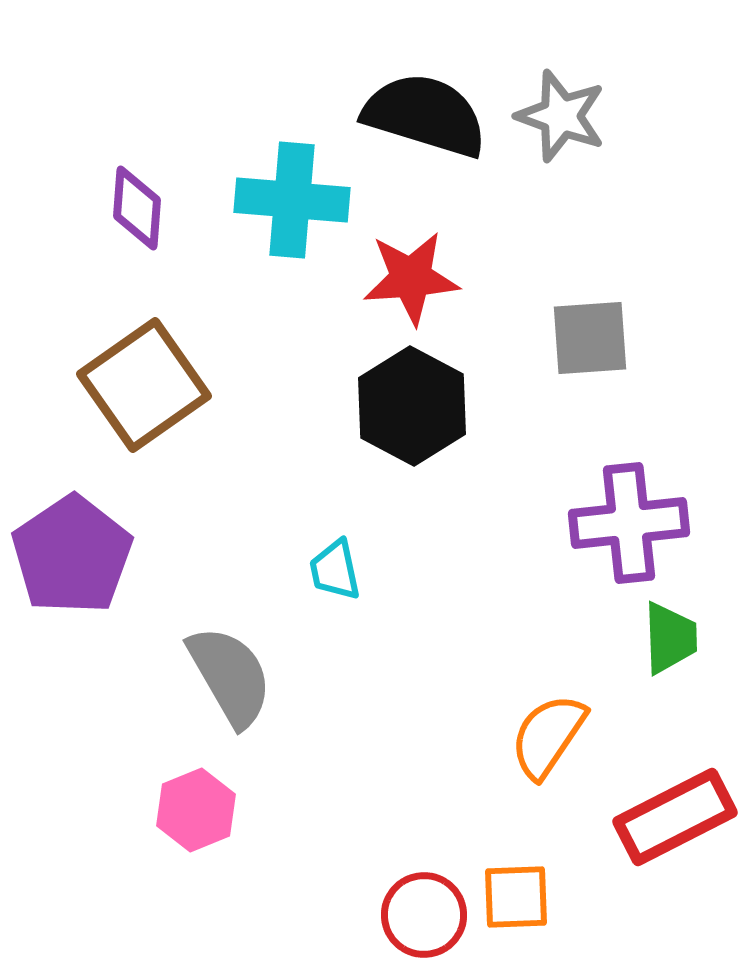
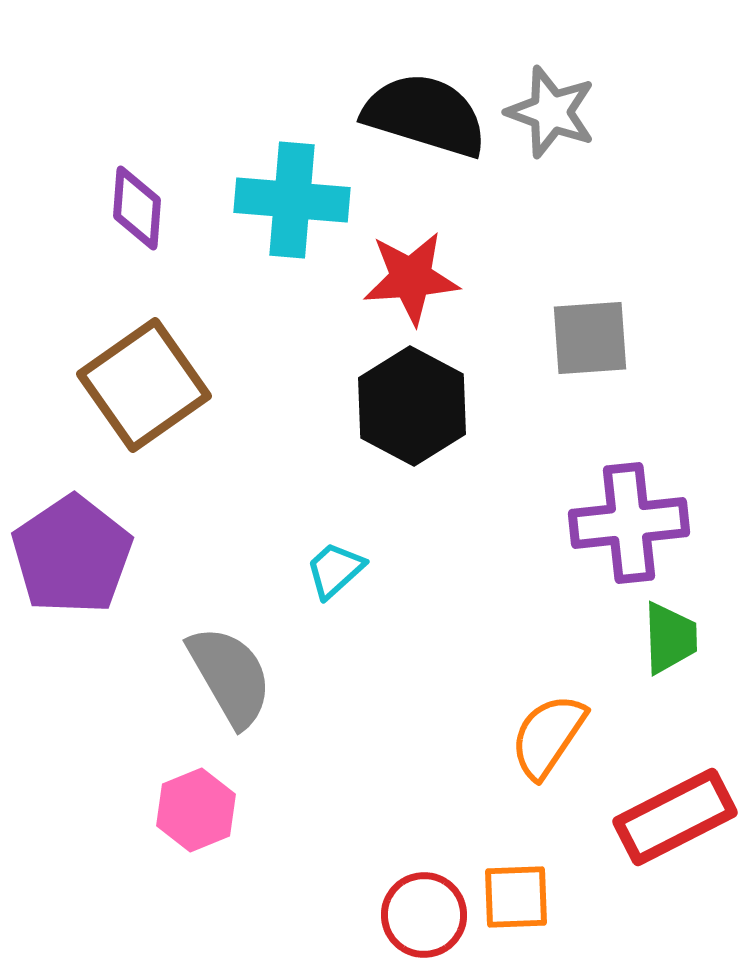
gray star: moved 10 px left, 4 px up
cyan trapezoid: rotated 60 degrees clockwise
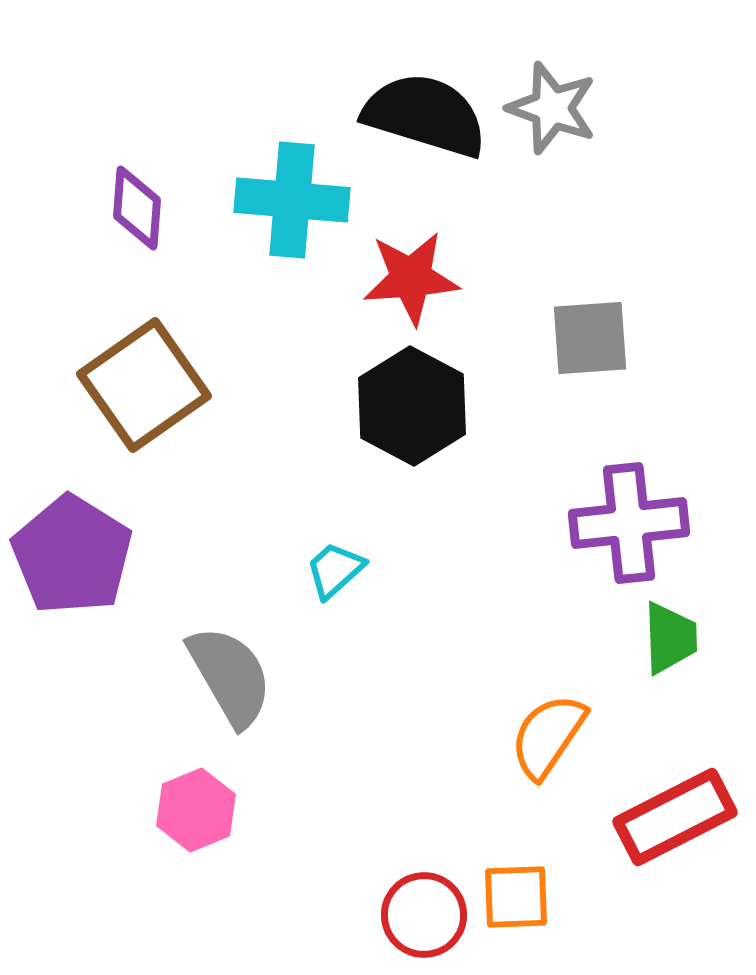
gray star: moved 1 px right, 4 px up
purple pentagon: rotated 6 degrees counterclockwise
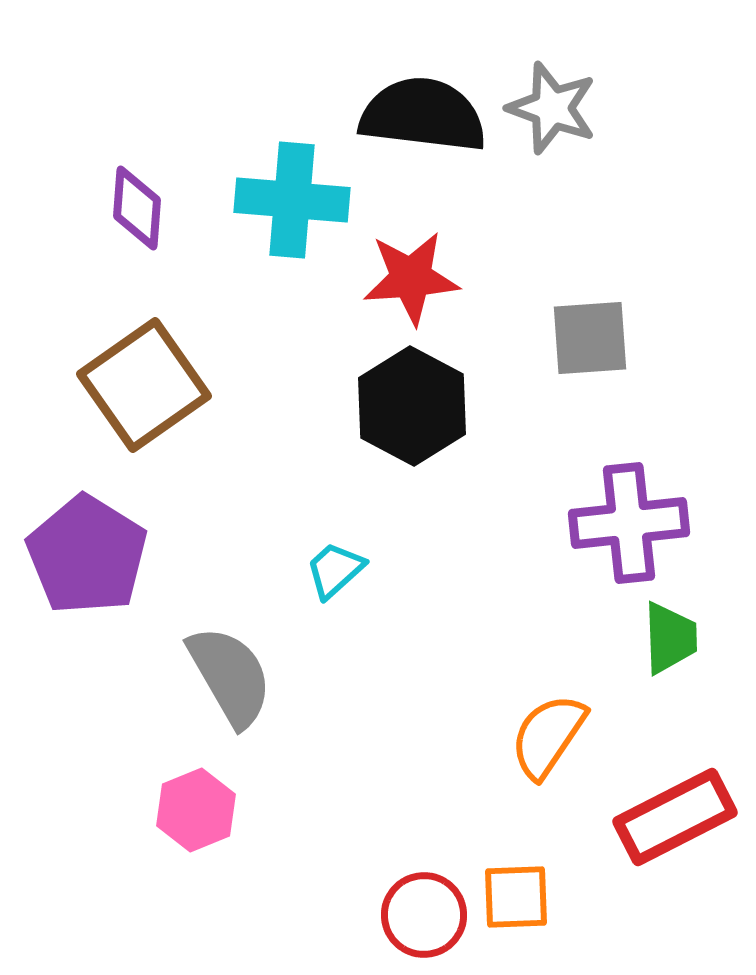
black semicircle: moved 2 px left; rotated 10 degrees counterclockwise
purple pentagon: moved 15 px right
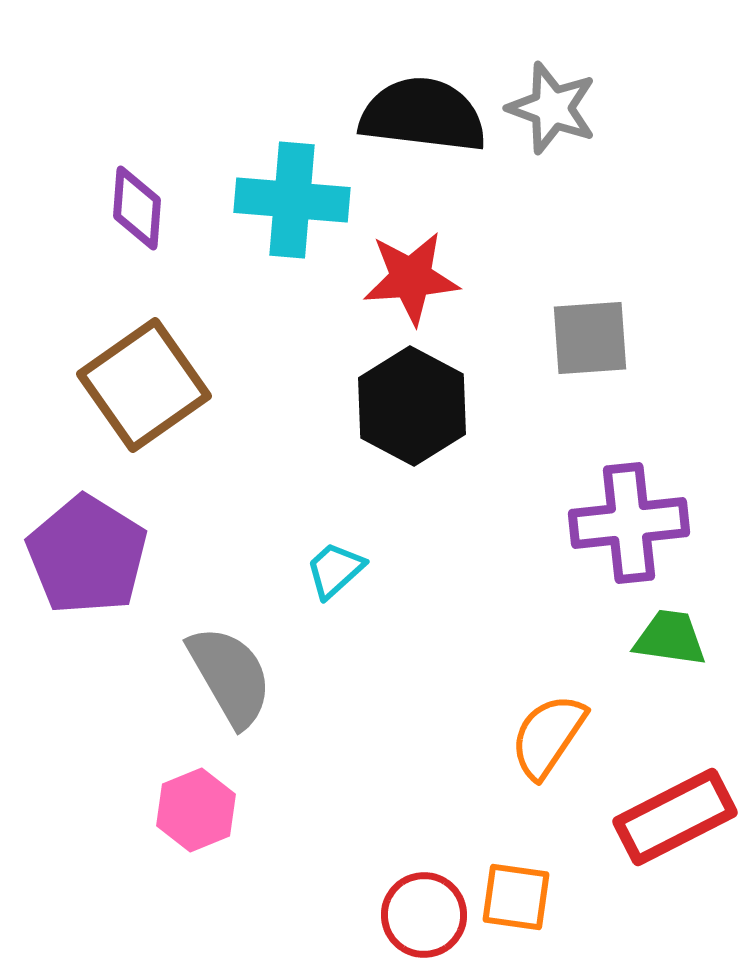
green trapezoid: rotated 80 degrees counterclockwise
orange square: rotated 10 degrees clockwise
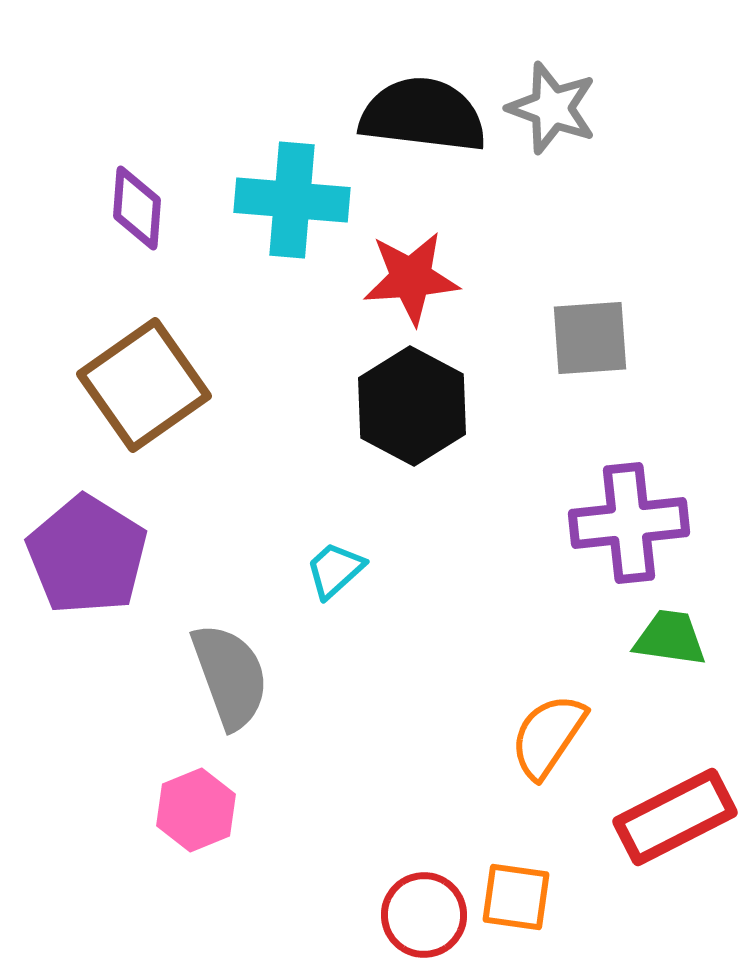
gray semicircle: rotated 10 degrees clockwise
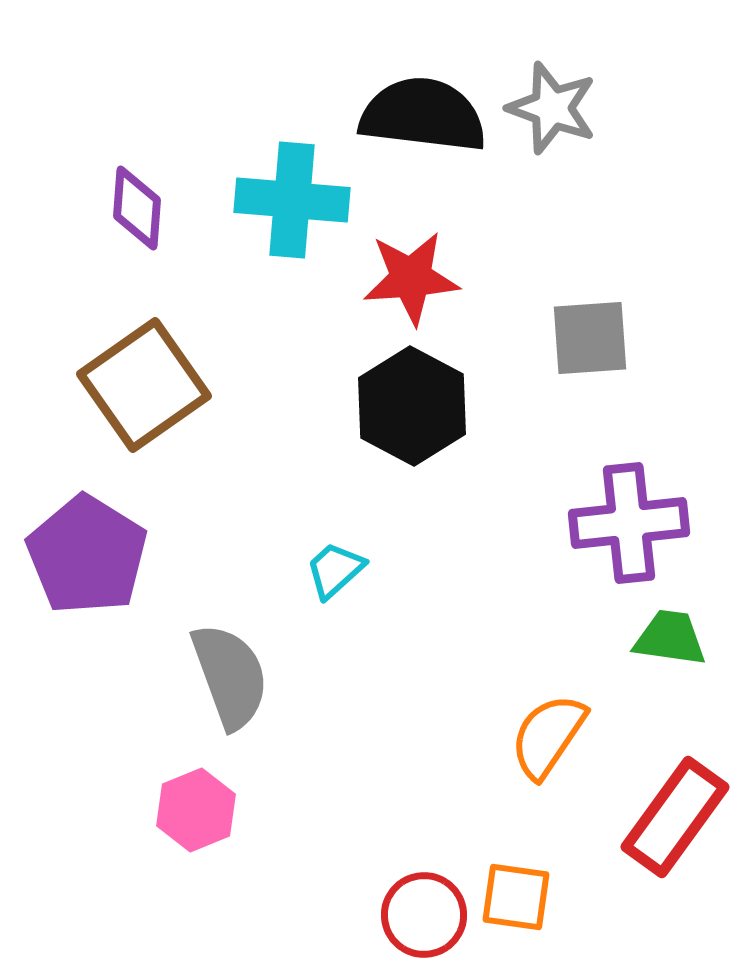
red rectangle: rotated 27 degrees counterclockwise
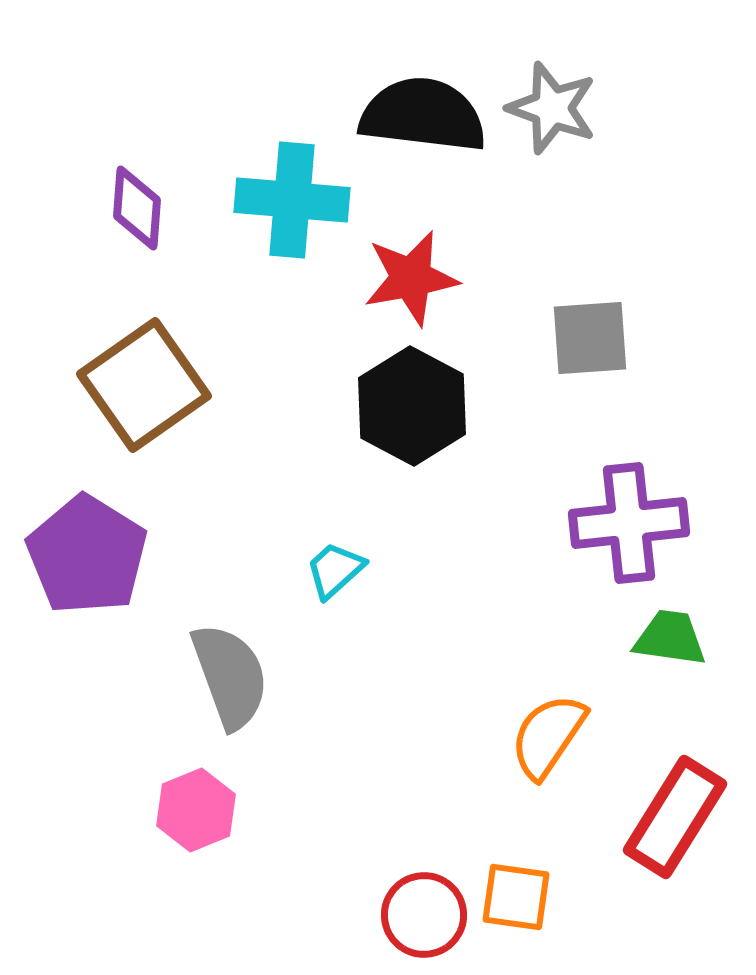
red star: rotated 6 degrees counterclockwise
red rectangle: rotated 4 degrees counterclockwise
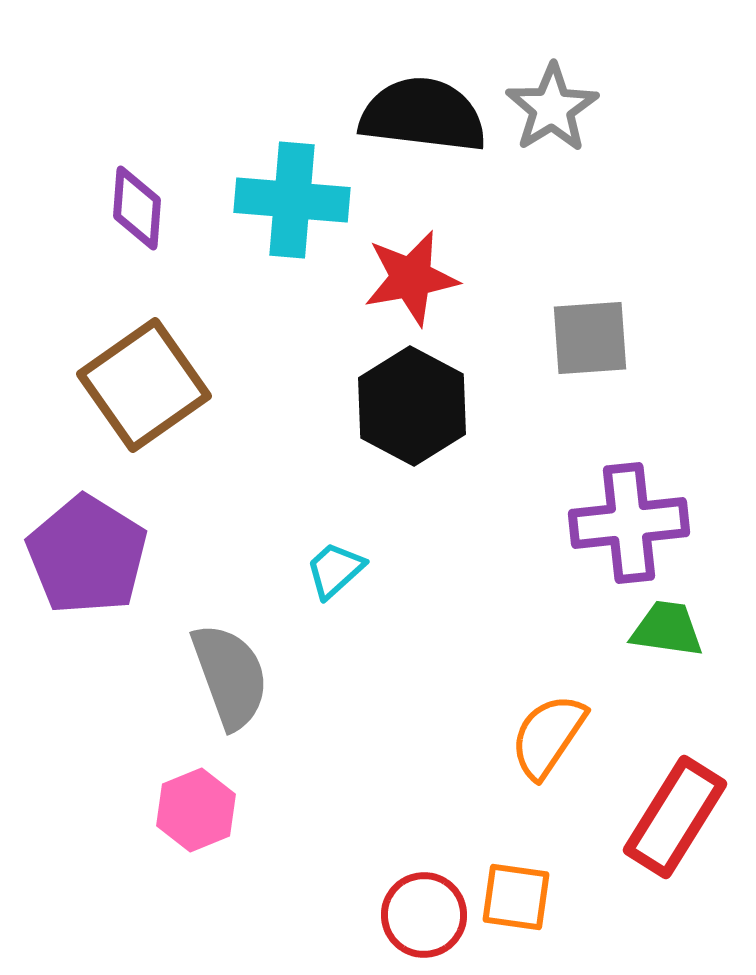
gray star: rotated 20 degrees clockwise
green trapezoid: moved 3 px left, 9 px up
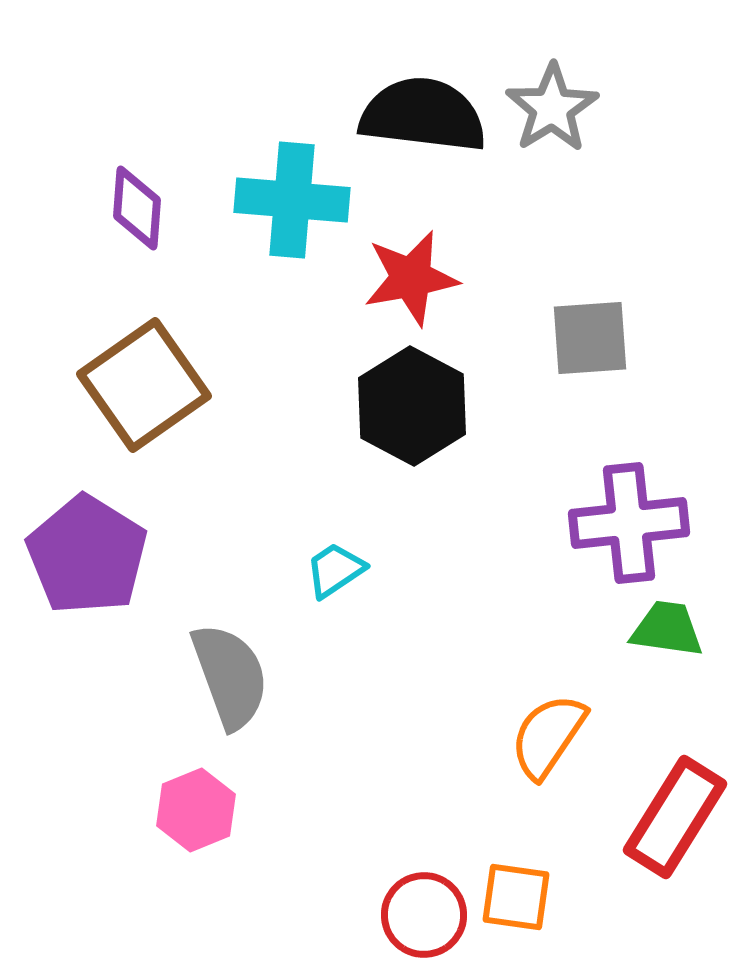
cyan trapezoid: rotated 8 degrees clockwise
